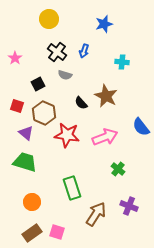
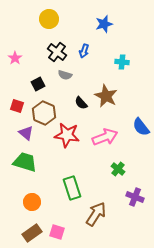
purple cross: moved 6 px right, 9 px up
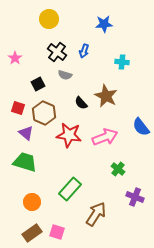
blue star: rotated 12 degrees clockwise
red square: moved 1 px right, 2 px down
red star: moved 2 px right
green rectangle: moved 2 px left, 1 px down; rotated 60 degrees clockwise
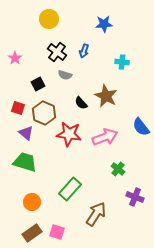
red star: moved 1 px up
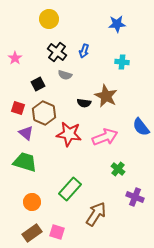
blue star: moved 13 px right
black semicircle: moved 3 px right; rotated 40 degrees counterclockwise
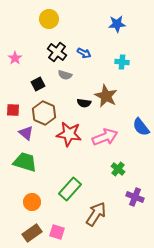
blue arrow: moved 2 px down; rotated 80 degrees counterclockwise
red square: moved 5 px left, 2 px down; rotated 16 degrees counterclockwise
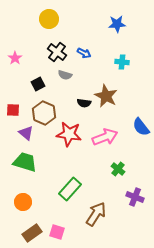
orange circle: moved 9 px left
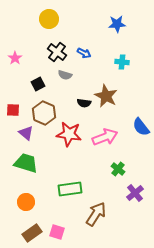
green trapezoid: moved 1 px right, 1 px down
green rectangle: rotated 40 degrees clockwise
purple cross: moved 4 px up; rotated 30 degrees clockwise
orange circle: moved 3 px right
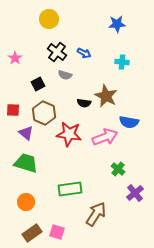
blue semicircle: moved 12 px left, 5 px up; rotated 42 degrees counterclockwise
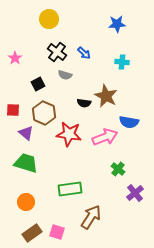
blue arrow: rotated 16 degrees clockwise
brown arrow: moved 5 px left, 3 px down
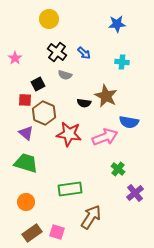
red square: moved 12 px right, 10 px up
